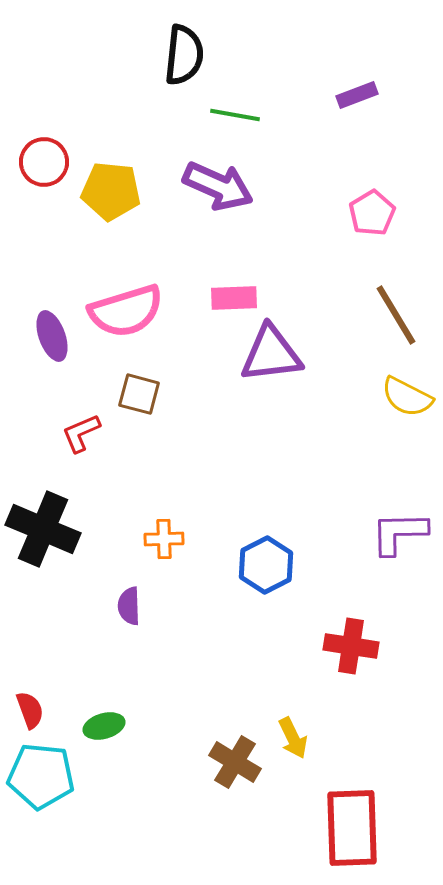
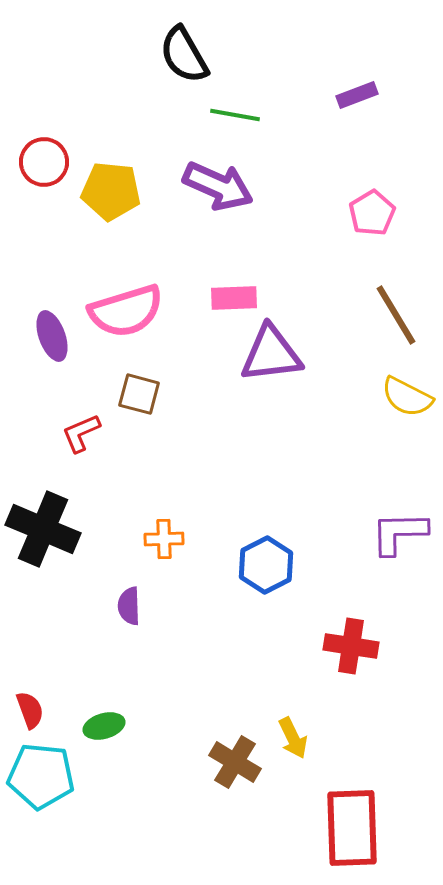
black semicircle: rotated 144 degrees clockwise
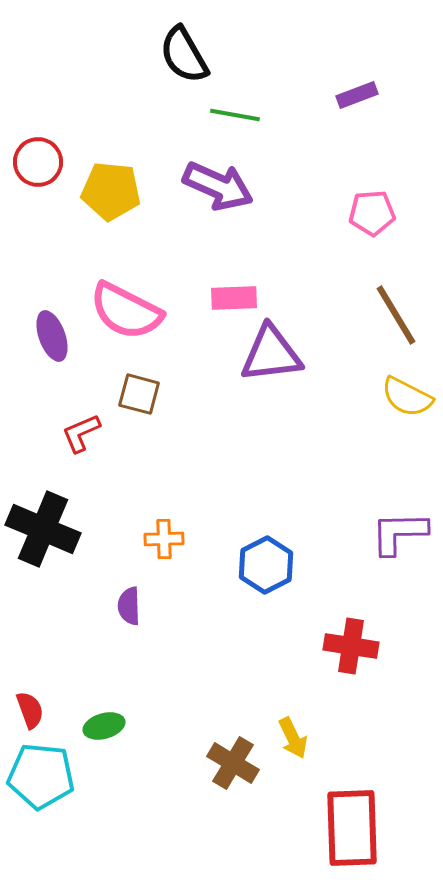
red circle: moved 6 px left
pink pentagon: rotated 27 degrees clockwise
pink semicircle: rotated 44 degrees clockwise
brown cross: moved 2 px left, 1 px down
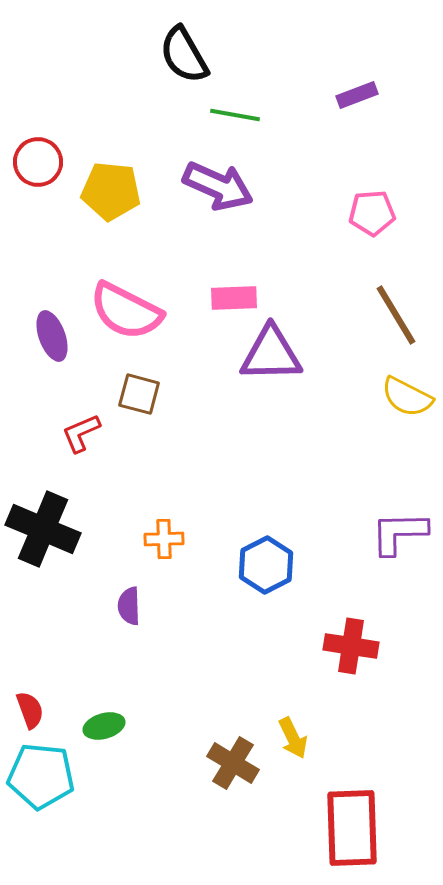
purple triangle: rotated 6 degrees clockwise
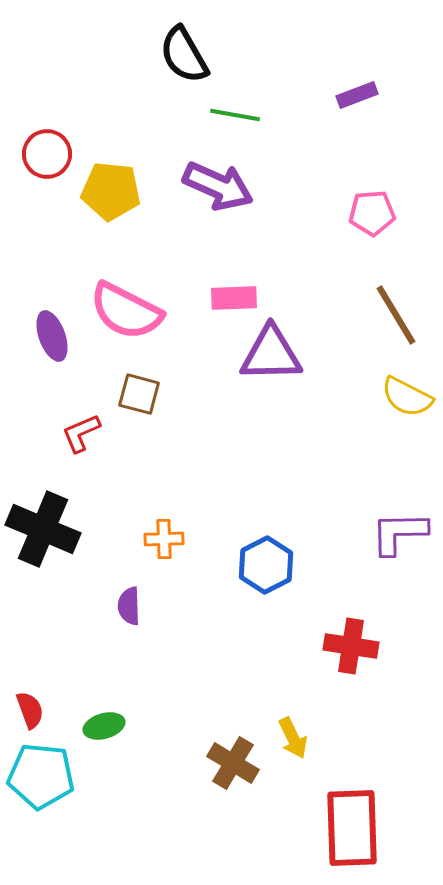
red circle: moved 9 px right, 8 px up
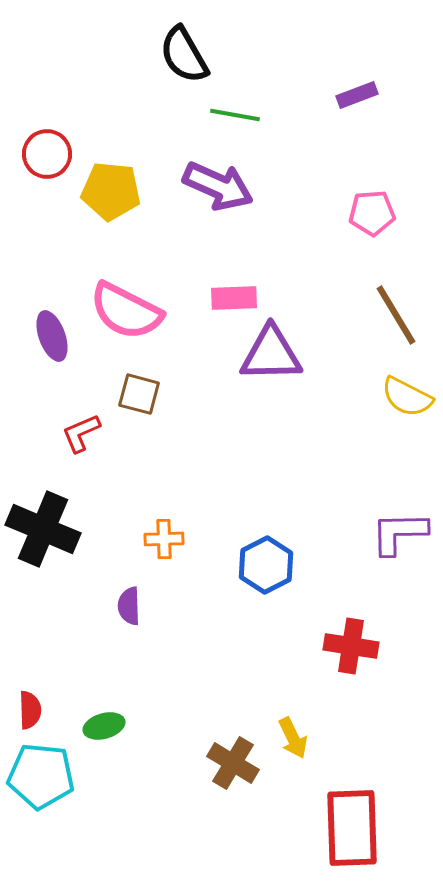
red semicircle: rotated 18 degrees clockwise
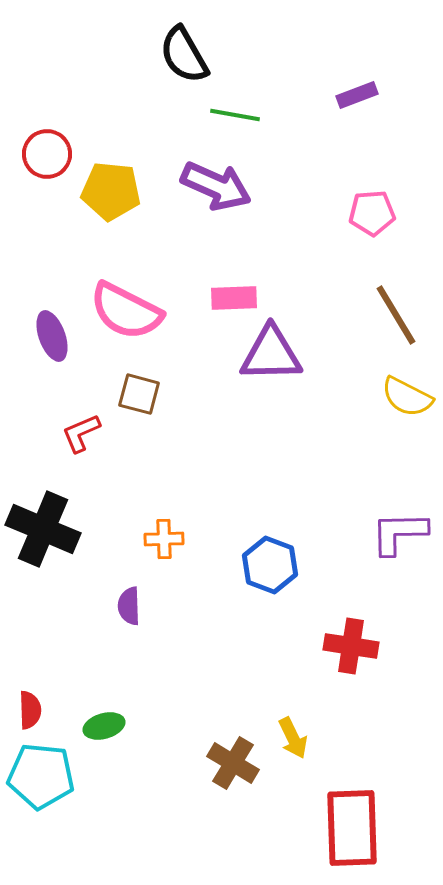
purple arrow: moved 2 px left
blue hexagon: moved 4 px right; rotated 12 degrees counterclockwise
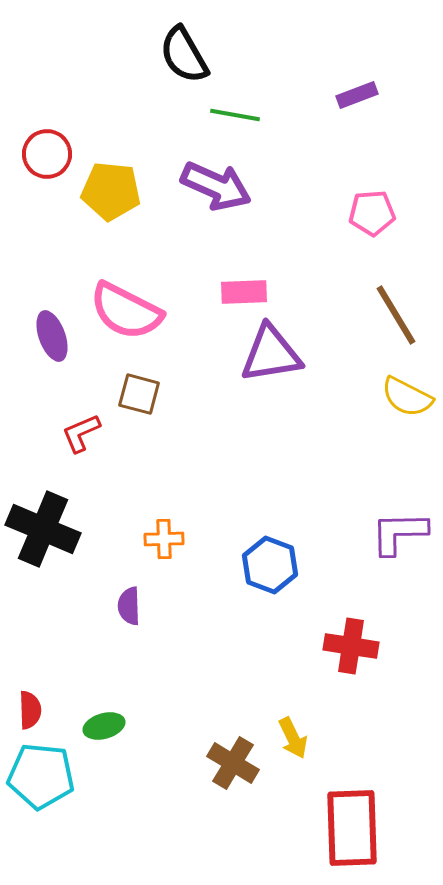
pink rectangle: moved 10 px right, 6 px up
purple triangle: rotated 8 degrees counterclockwise
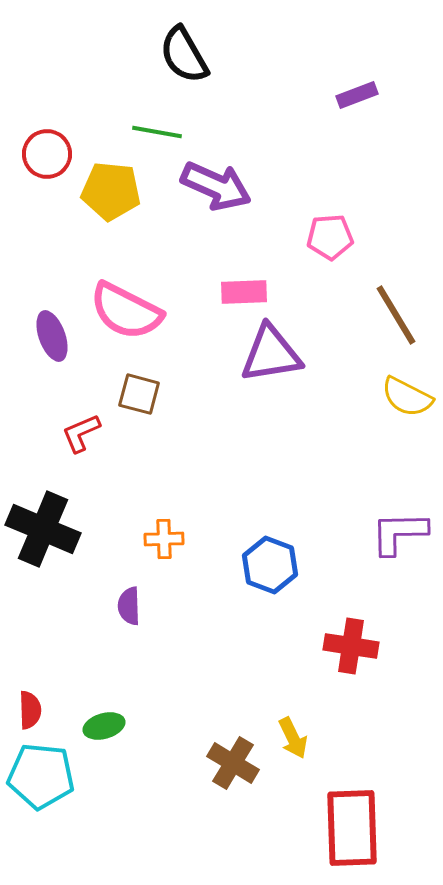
green line: moved 78 px left, 17 px down
pink pentagon: moved 42 px left, 24 px down
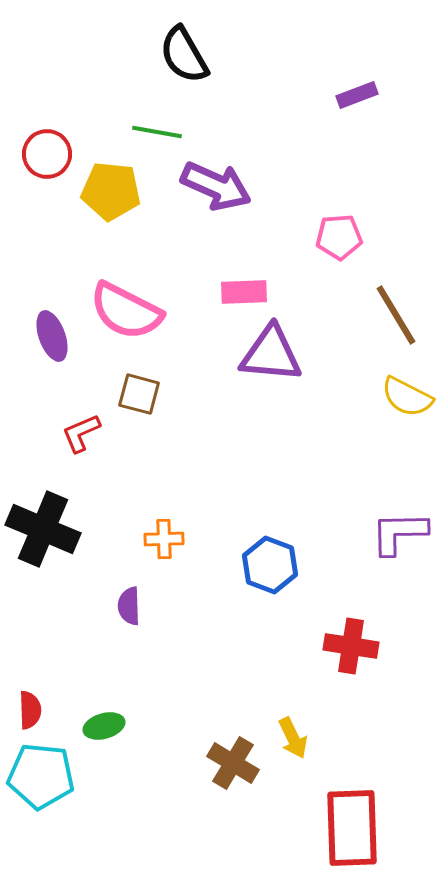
pink pentagon: moved 9 px right
purple triangle: rotated 14 degrees clockwise
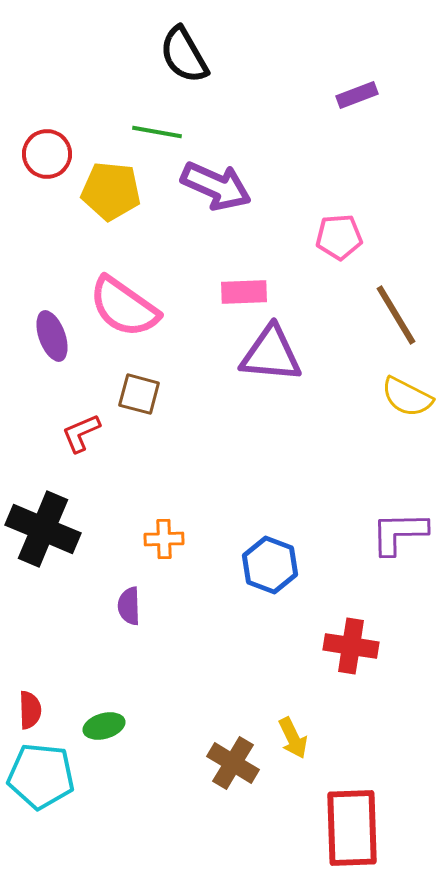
pink semicircle: moved 2 px left, 4 px up; rotated 8 degrees clockwise
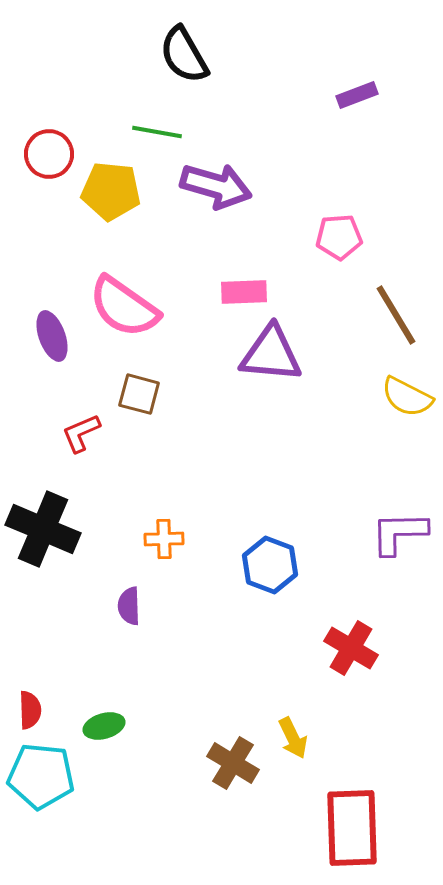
red circle: moved 2 px right
purple arrow: rotated 8 degrees counterclockwise
red cross: moved 2 px down; rotated 22 degrees clockwise
